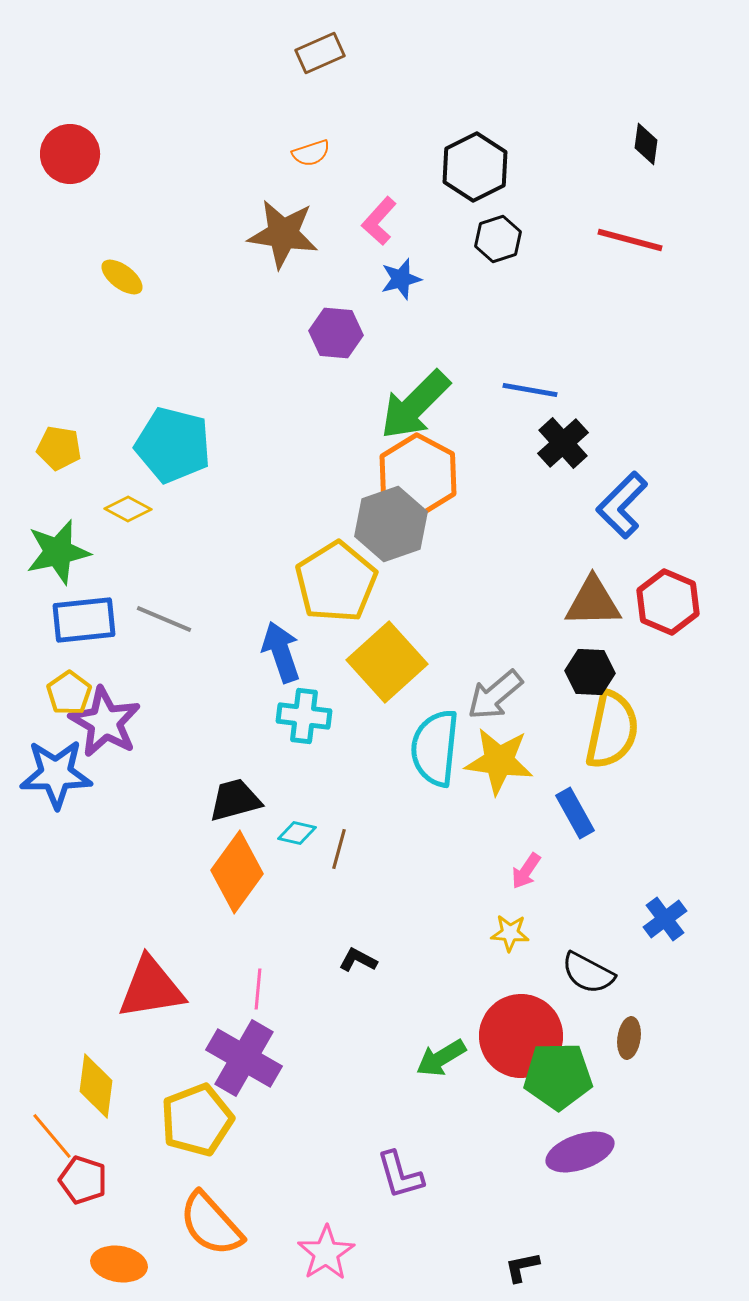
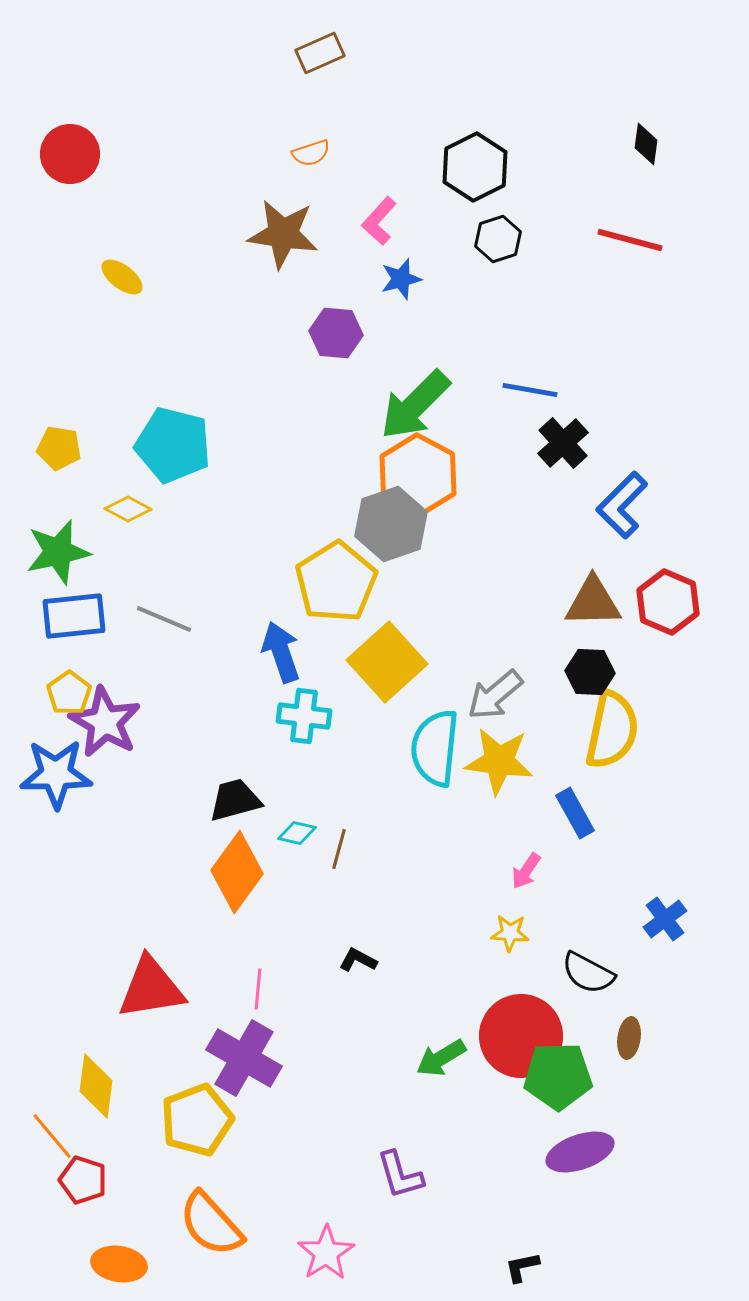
blue rectangle at (84, 620): moved 10 px left, 4 px up
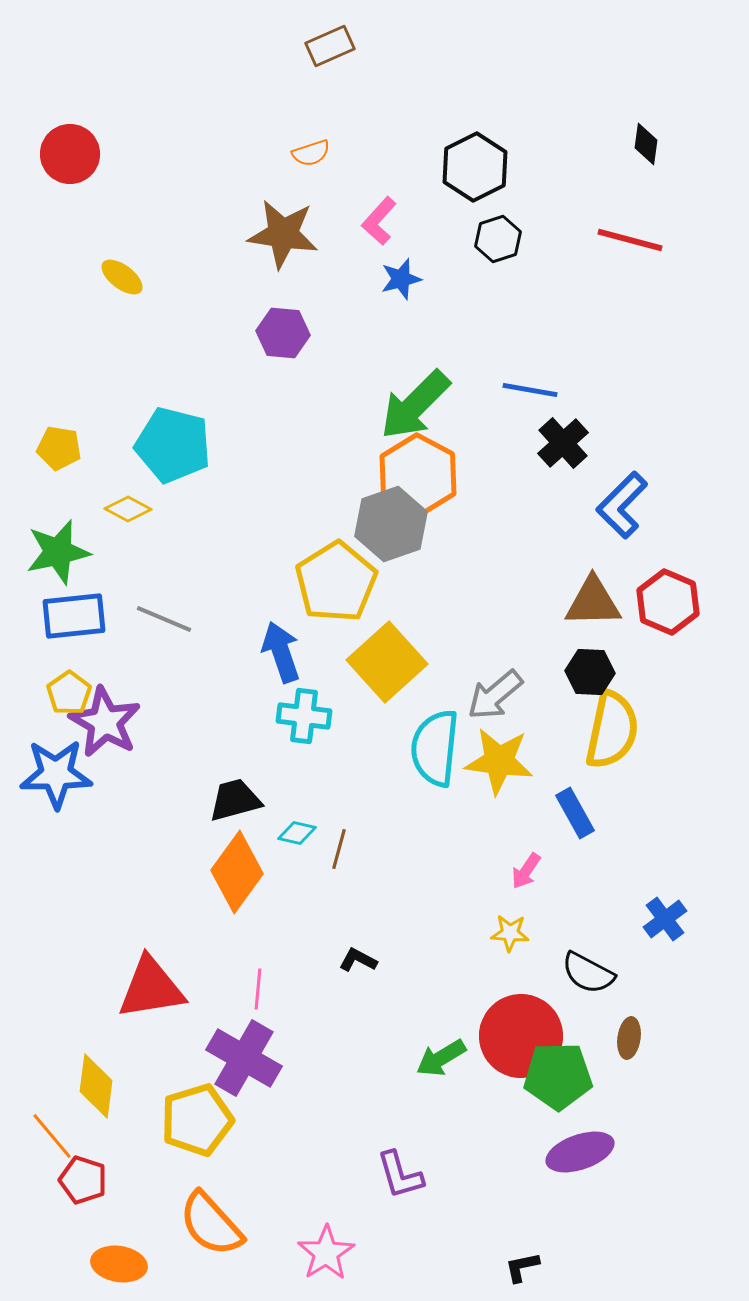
brown rectangle at (320, 53): moved 10 px right, 7 px up
purple hexagon at (336, 333): moved 53 px left
yellow pentagon at (197, 1120): rotated 4 degrees clockwise
